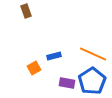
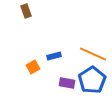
orange square: moved 1 px left, 1 px up
blue pentagon: moved 1 px up
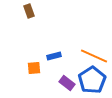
brown rectangle: moved 3 px right
orange line: moved 1 px right, 2 px down
orange square: moved 1 px right, 1 px down; rotated 24 degrees clockwise
purple rectangle: rotated 28 degrees clockwise
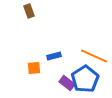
blue pentagon: moved 7 px left, 1 px up
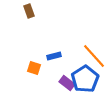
orange line: rotated 24 degrees clockwise
orange square: rotated 24 degrees clockwise
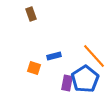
brown rectangle: moved 2 px right, 3 px down
purple rectangle: rotated 63 degrees clockwise
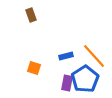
brown rectangle: moved 1 px down
blue rectangle: moved 12 px right
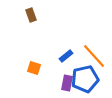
blue rectangle: rotated 24 degrees counterclockwise
blue pentagon: rotated 20 degrees clockwise
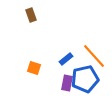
blue rectangle: moved 3 px down
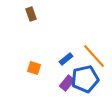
brown rectangle: moved 1 px up
purple rectangle: rotated 28 degrees clockwise
